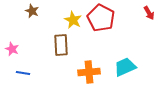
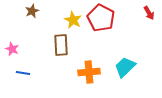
brown star: rotated 24 degrees clockwise
cyan trapezoid: rotated 20 degrees counterclockwise
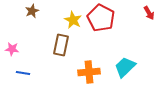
brown rectangle: rotated 15 degrees clockwise
pink star: rotated 16 degrees counterclockwise
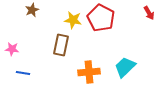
brown star: moved 1 px up
yellow star: rotated 18 degrees counterclockwise
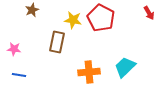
brown rectangle: moved 4 px left, 3 px up
pink star: moved 2 px right
blue line: moved 4 px left, 2 px down
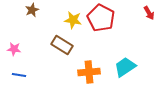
brown rectangle: moved 5 px right, 3 px down; rotated 70 degrees counterclockwise
cyan trapezoid: rotated 10 degrees clockwise
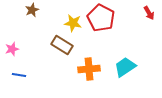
yellow star: moved 3 px down
pink star: moved 2 px left; rotated 24 degrees counterclockwise
orange cross: moved 3 px up
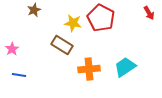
brown star: moved 2 px right
pink star: rotated 16 degrees counterclockwise
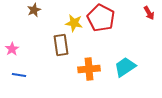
yellow star: moved 1 px right
brown rectangle: moved 1 px left; rotated 50 degrees clockwise
